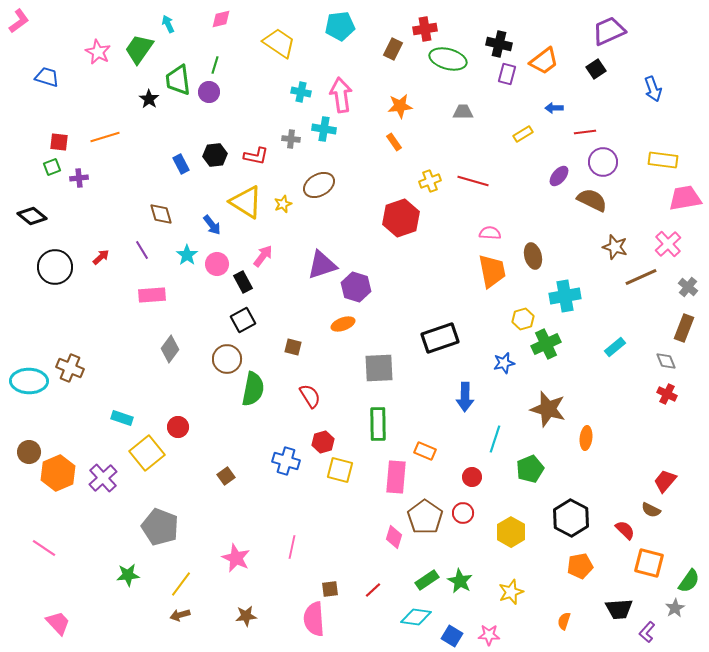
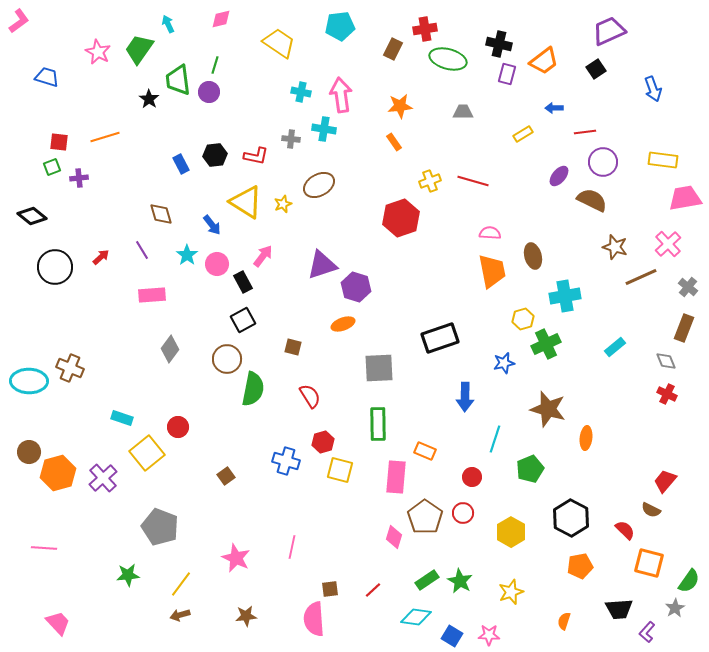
orange hexagon at (58, 473): rotated 8 degrees clockwise
pink line at (44, 548): rotated 30 degrees counterclockwise
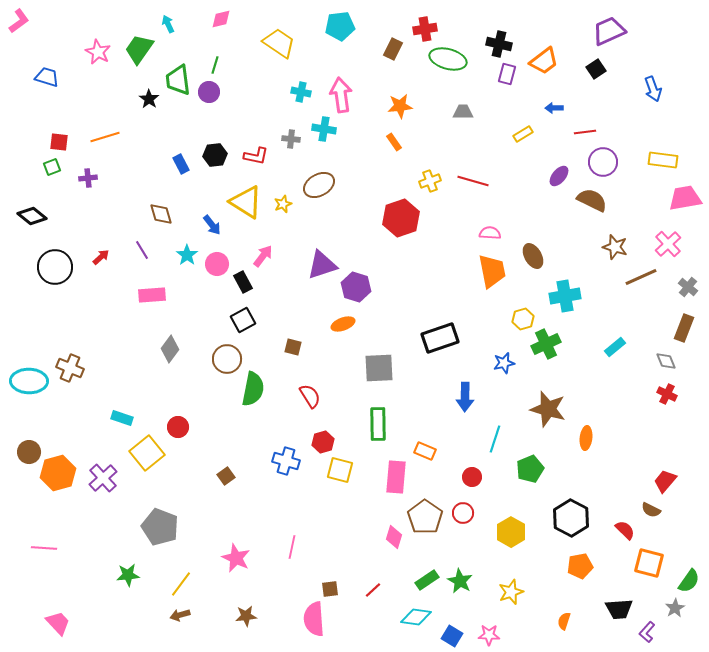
purple cross at (79, 178): moved 9 px right
brown ellipse at (533, 256): rotated 15 degrees counterclockwise
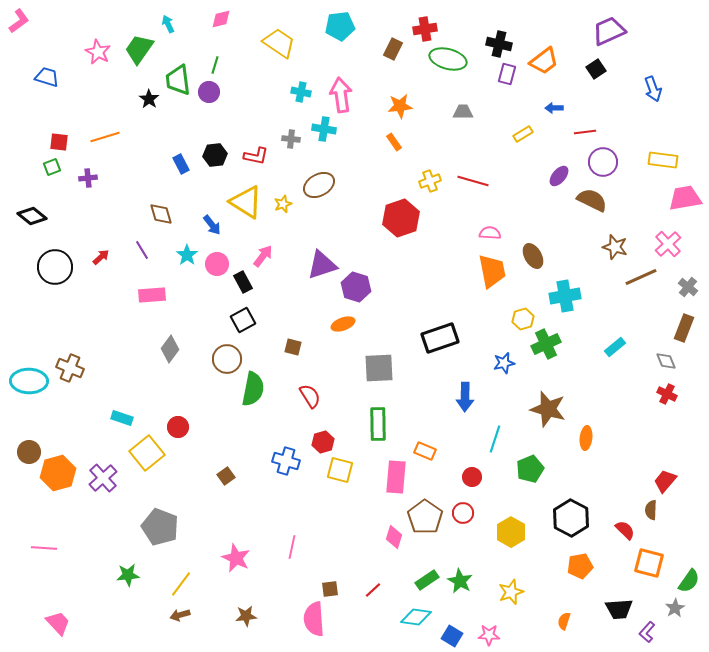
brown semicircle at (651, 510): rotated 66 degrees clockwise
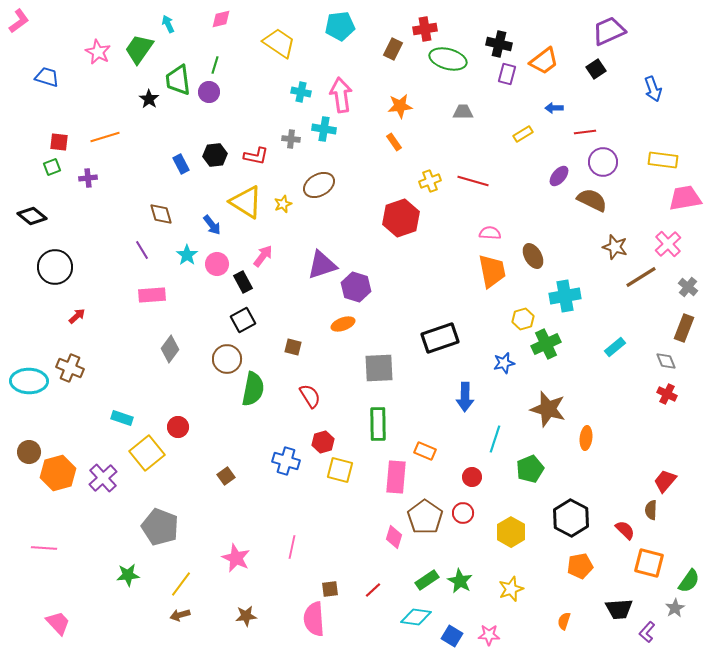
red arrow at (101, 257): moved 24 px left, 59 px down
brown line at (641, 277): rotated 8 degrees counterclockwise
yellow star at (511, 592): moved 3 px up
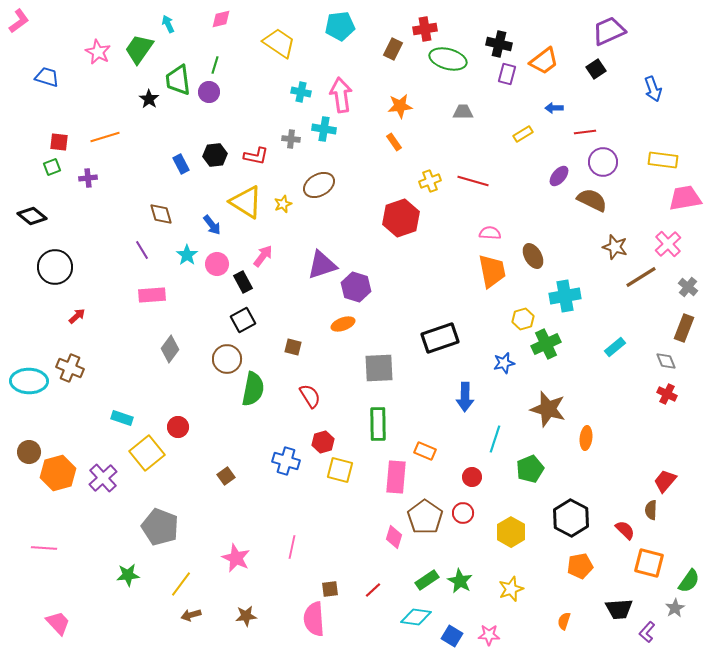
brown arrow at (180, 615): moved 11 px right
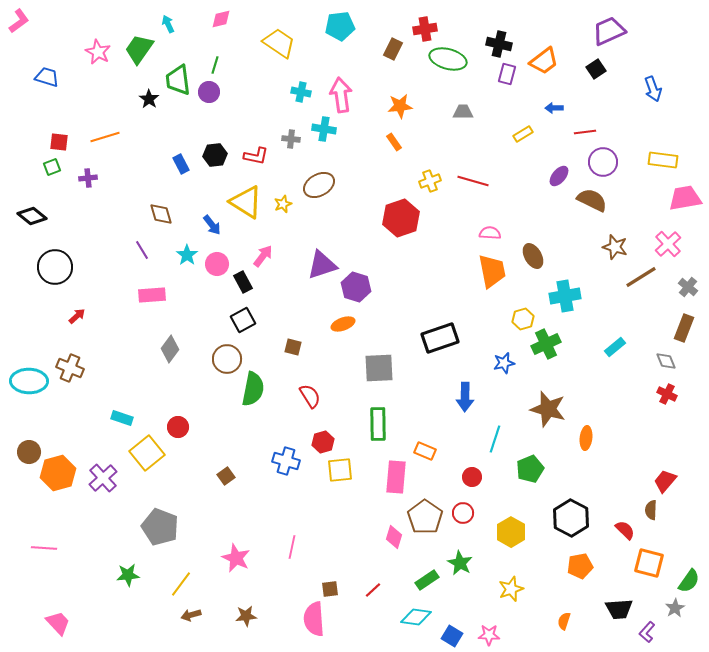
yellow square at (340, 470): rotated 20 degrees counterclockwise
green star at (460, 581): moved 18 px up
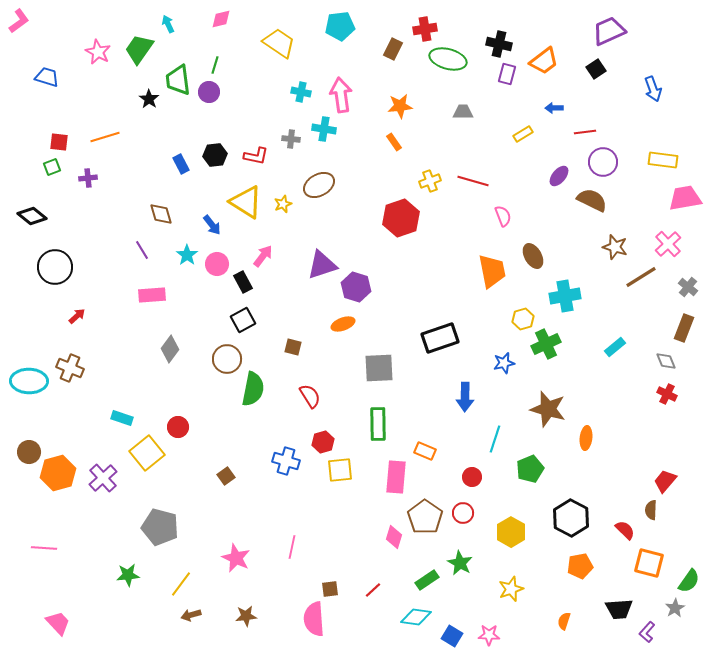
pink semicircle at (490, 233): moved 13 px right, 17 px up; rotated 65 degrees clockwise
gray pentagon at (160, 527): rotated 6 degrees counterclockwise
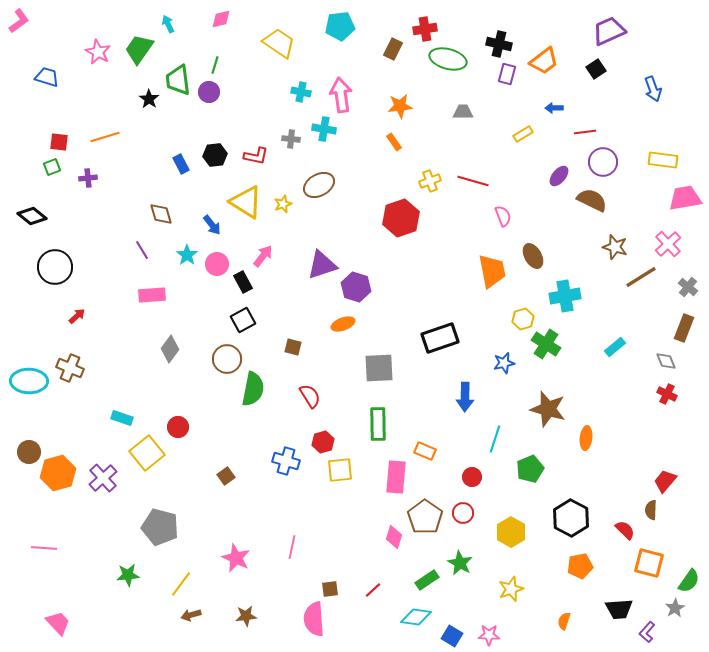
green cross at (546, 344): rotated 32 degrees counterclockwise
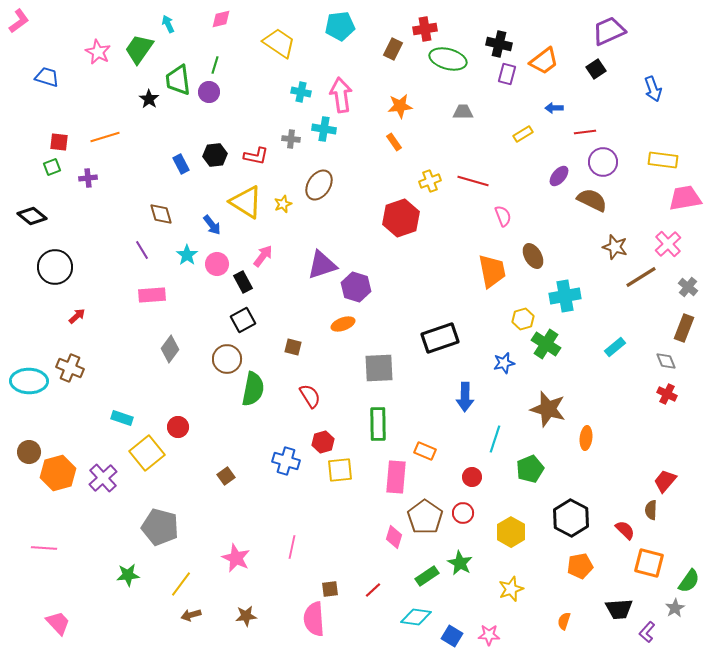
brown ellipse at (319, 185): rotated 28 degrees counterclockwise
green rectangle at (427, 580): moved 4 px up
